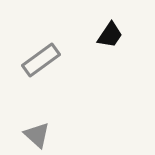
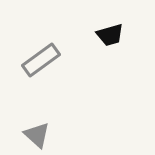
black trapezoid: rotated 40 degrees clockwise
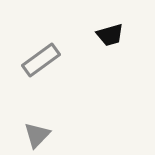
gray triangle: rotated 32 degrees clockwise
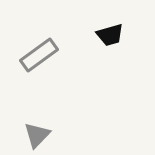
gray rectangle: moved 2 px left, 5 px up
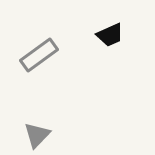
black trapezoid: rotated 8 degrees counterclockwise
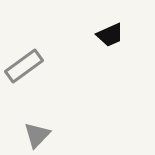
gray rectangle: moved 15 px left, 11 px down
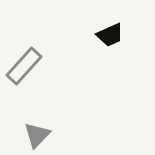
gray rectangle: rotated 12 degrees counterclockwise
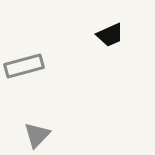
gray rectangle: rotated 33 degrees clockwise
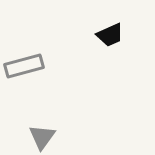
gray triangle: moved 5 px right, 2 px down; rotated 8 degrees counterclockwise
